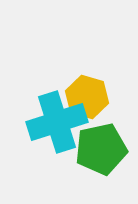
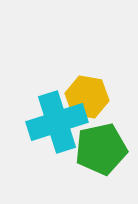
yellow hexagon: rotated 6 degrees counterclockwise
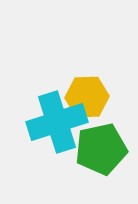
yellow hexagon: rotated 12 degrees counterclockwise
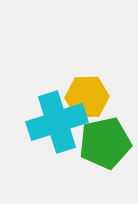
green pentagon: moved 4 px right, 6 px up
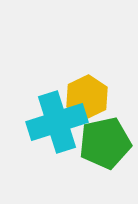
yellow hexagon: rotated 24 degrees counterclockwise
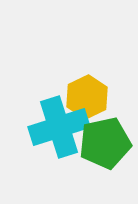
cyan cross: moved 2 px right, 5 px down
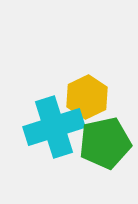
cyan cross: moved 5 px left
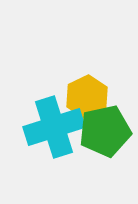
green pentagon: moved 12 px up
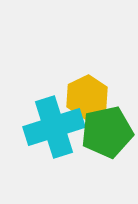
green pentagon: moved 2 px right, 1 px down
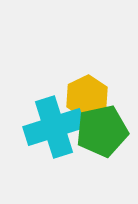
green pentagon: moved 5 px left, 1 px up
